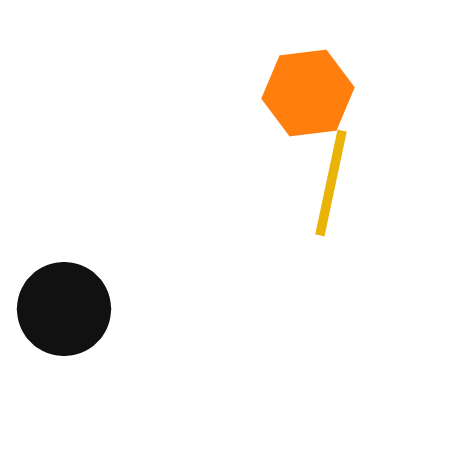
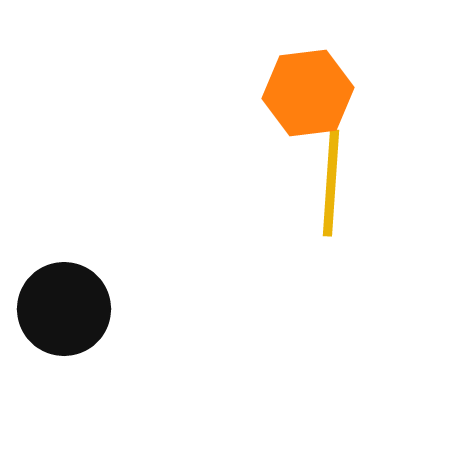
yellow line: rotated 8 degrees counterclockwise
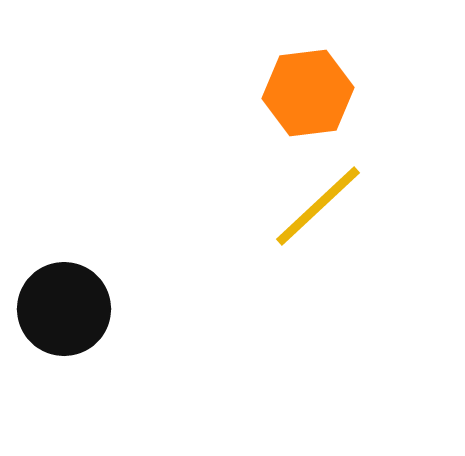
yellow line: moved 13 px left, 23 px down; rotated 43 degrees clockwise
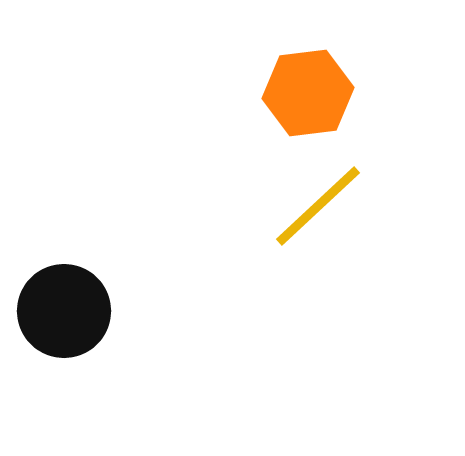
black circle: moved 2 px down
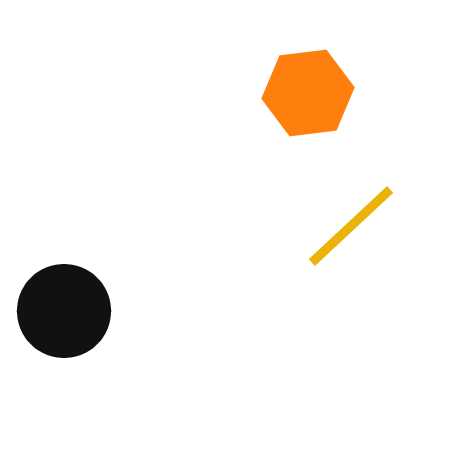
yellow line: moved 33 px right, 20 px down
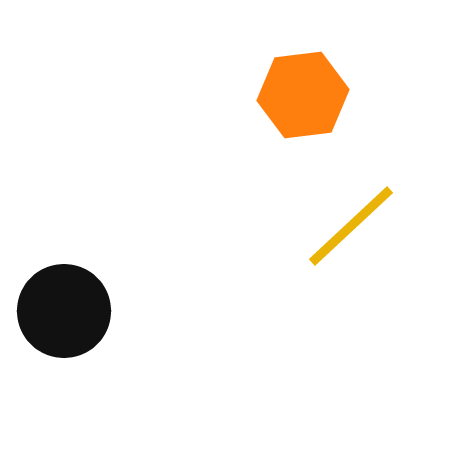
orange hexagon: moved 5 px left, 2 px down
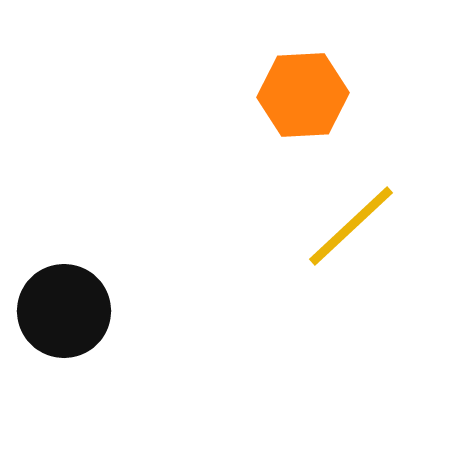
orange hexagon: rotated 4 degrees clockwise
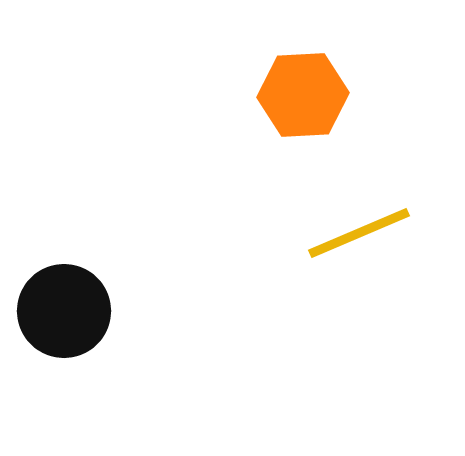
yellow line: moved 8 px right, 7 px down; rotated 20 degrees clockwise
